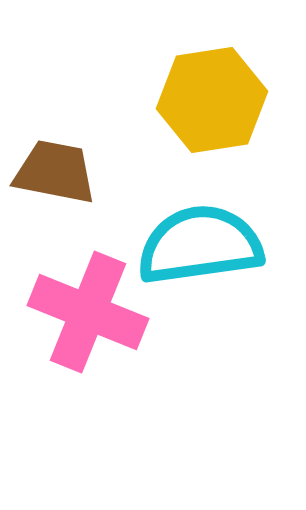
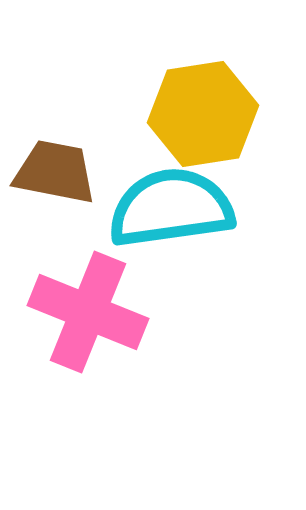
yellow hexagon: moved 9 px left, 14 px down
cyan semicircle: moved 29 px left, 37 px up
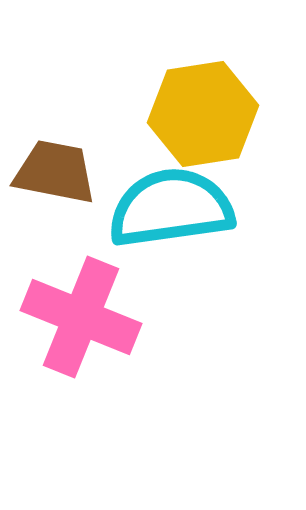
pink cross: moved 7 px left, 5 px down
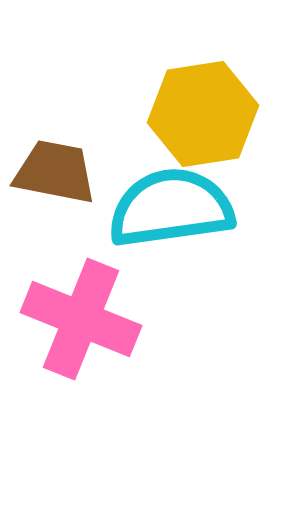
pink cross: moved 2 px down
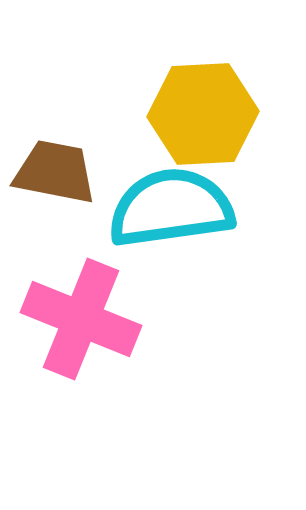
yellow hexagon: rotated 6 degrees clockwise
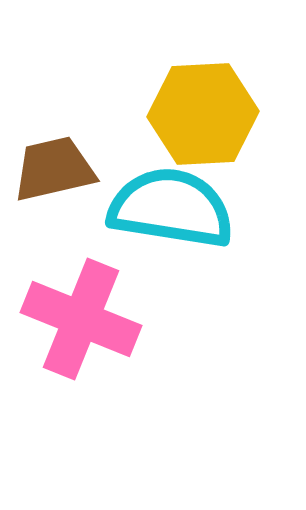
brown trapezoid: moved 1 px left, 3 px up; rotated 24 degrees counterclockwise
cyan semicircle: rotated 17 degrees clockwise
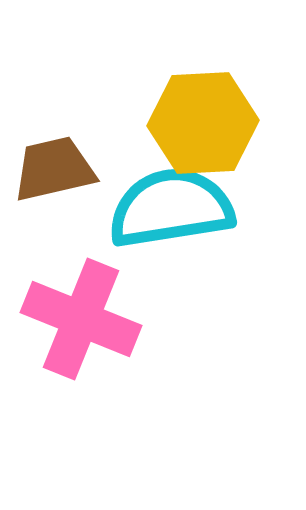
yellow hexagon: moved 9 px down
cyan semicircle: rotated 18 degrees counterclockwise
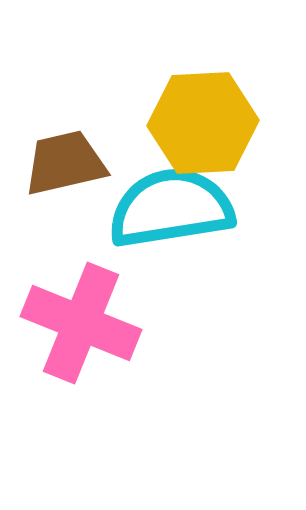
brown trapezoid: moved 11 px right, 6 px up
pink cross: moved 4 px down
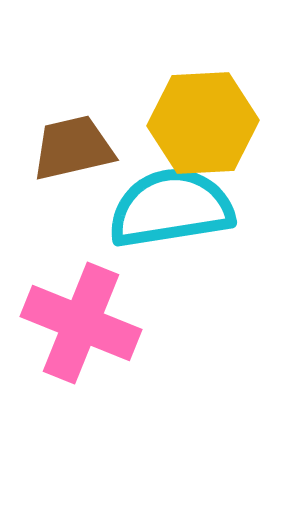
brown trapezoid: moved 8 px right, 15 px up
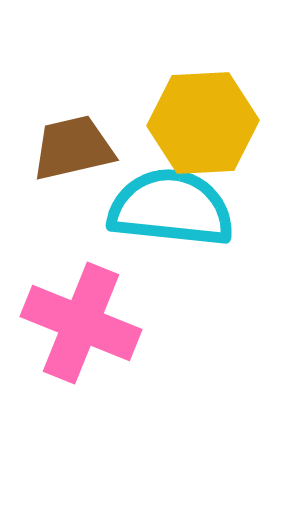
cyan semicircle: rotated 15 degrees clockwise
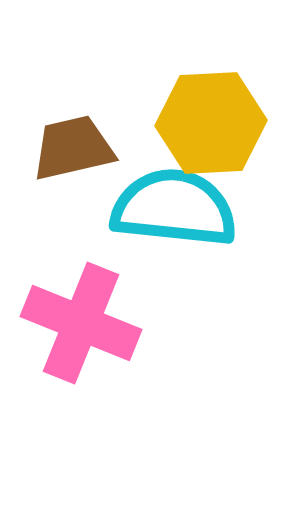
yellow hexagon: moved 8 px right
cyan semicircle: moved 3 px right
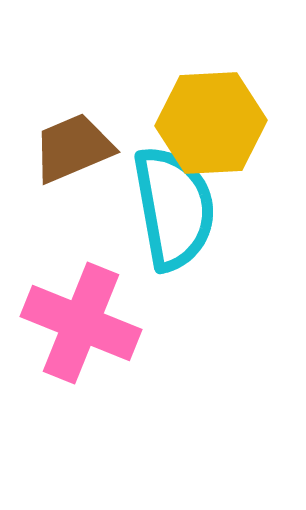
brown trapezoid: rotated 10 degrees counterclockwise
cyan semicircle: rotated 74 degrees clockwise
